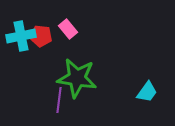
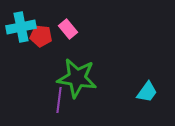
cyan cross: moved 9 px up
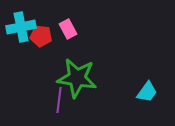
pink rectangle: rotated 12 degrees clockwise
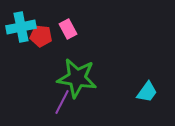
purple line: moved 3 px right, 2 px down; rotated 20 degrees clockwise
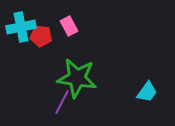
pink rectangle: moved 1 px right, 3 px up
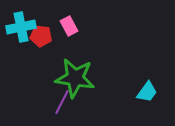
green star: moved 2 px left
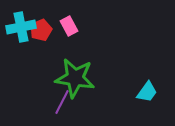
red pentagon: moved 6 px up; rotated 30 degrees counterclockwise
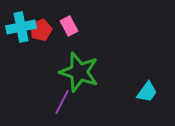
green star: moved 4 px right, 6 px up; rotated 9 degrees clockwise
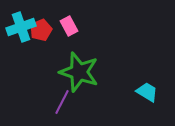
cyan cross: rotated 8 degrees counterclockwise
cyan trapezoid: rotated 95 degrees counterclockwise
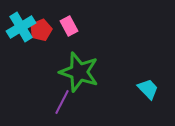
cyan cross: rotated 12 degrees counterclockwise
cyan trapezoid: moved 1 px right, 3 px up; rotated 15 degrees clockwise
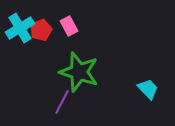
cyan cross: moved 1 px left, 1 px down
